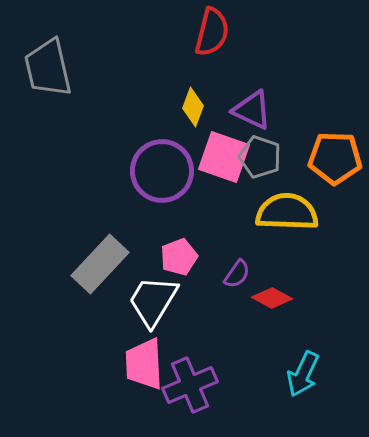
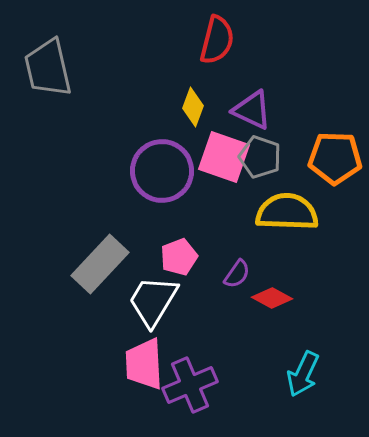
red semicircle: moved 5 px right, 8 px down
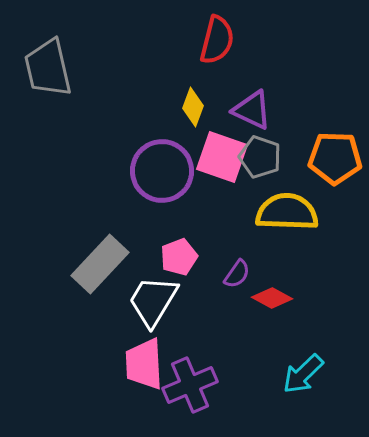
pink square: moved 2 px left
cyan arrow: rotated 21 degrees clockwise
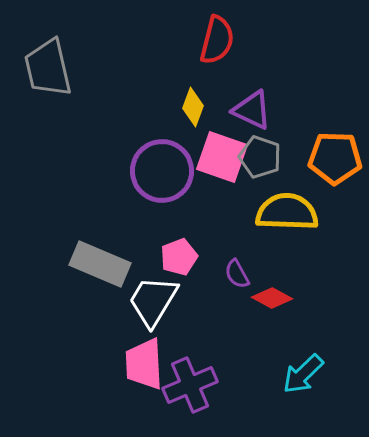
gray rectangle: rotated 70 degrees clockwise
purple semicircle: rotated 116 degrees clockwise
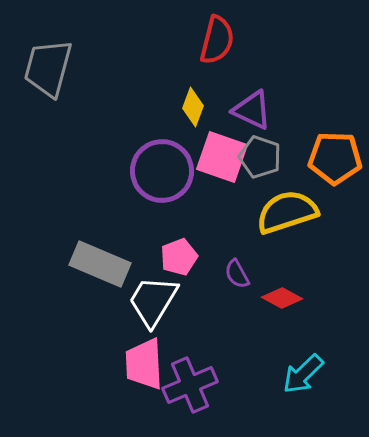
gray trapezoid: rotated 28 degrees clockwise
yellow semicircle: rotated 20 degrees counterclockwise
red diamond: moved 10 px right
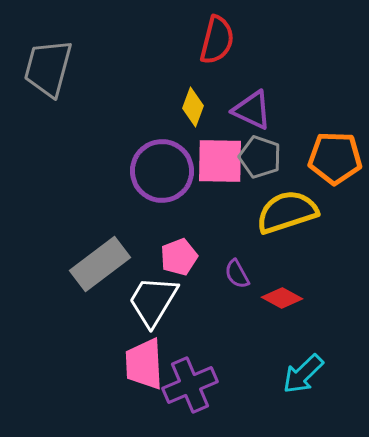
pink square: moved 2 px left, 4 px down; rotated 18 degrees counterclockwise
gray rectangle: rotated 60 degrees counterclockwise
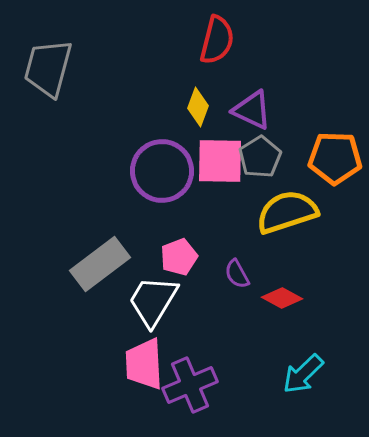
yellow diamond: moved 5 px right
gray pentagon: rotated 21 degrees clockwise
